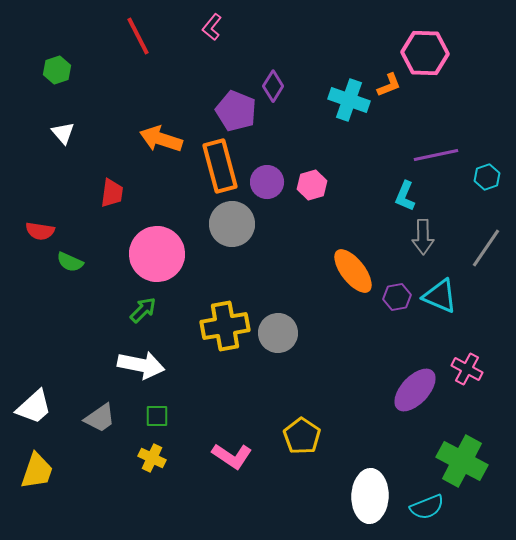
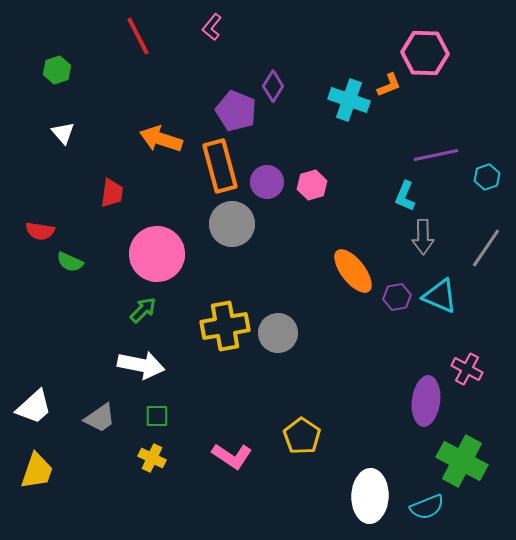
purple ellipse at (415, 390): moved 11 px right, 11 px down; rotated 36 degrees counterclockwise
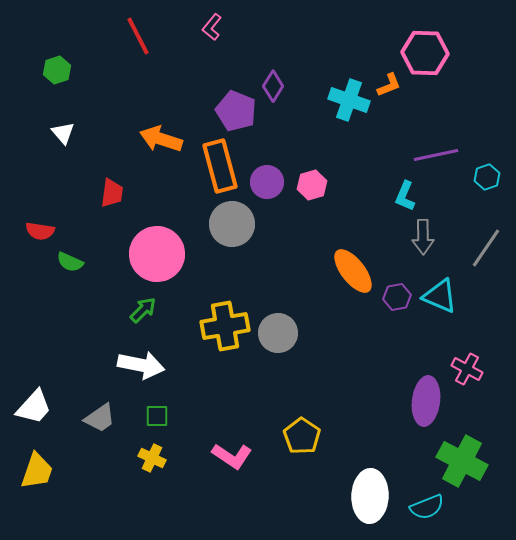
white trapezoid at (34, 407): rotated 6 degrees counterclockwise
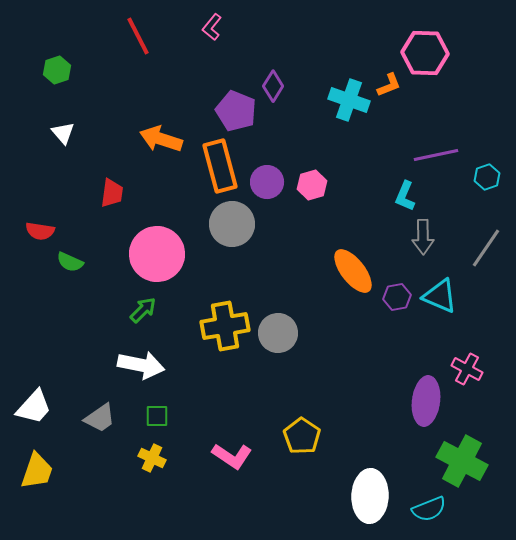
cyan semicircle at (427, 507): moved 2 px right, 2 px down
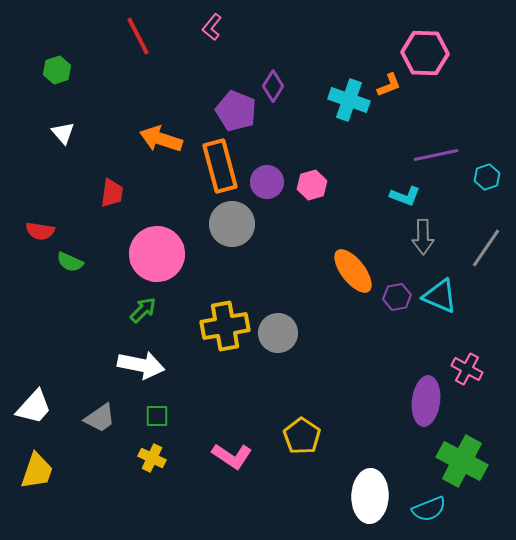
cyan L-shape at (405, 196): rotated 92 degrees counterclockwise
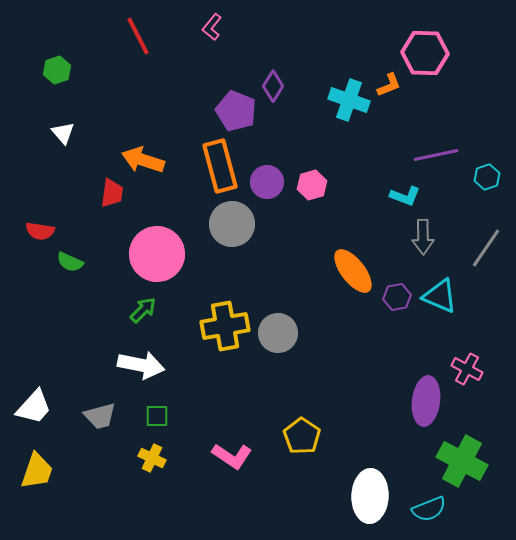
orange arrow at (161, 139): moved 18 px left, 21 px down
gray trapezoid at (100, 418): moved 2 px up; rotated 20 degrees clockwise
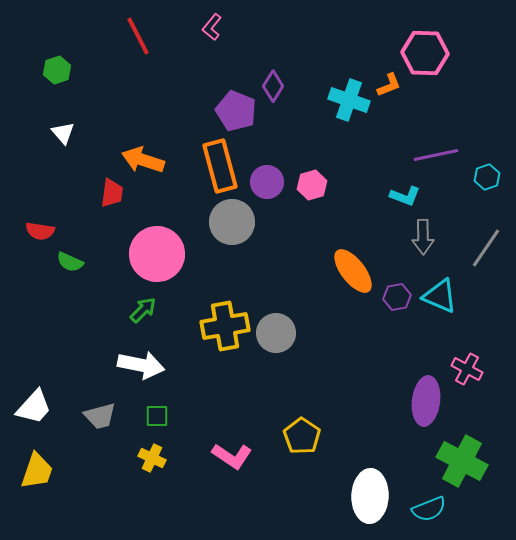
gray circle at (232, 224): moved 2 px up
gray circle at (278, 333): moved 2 px left
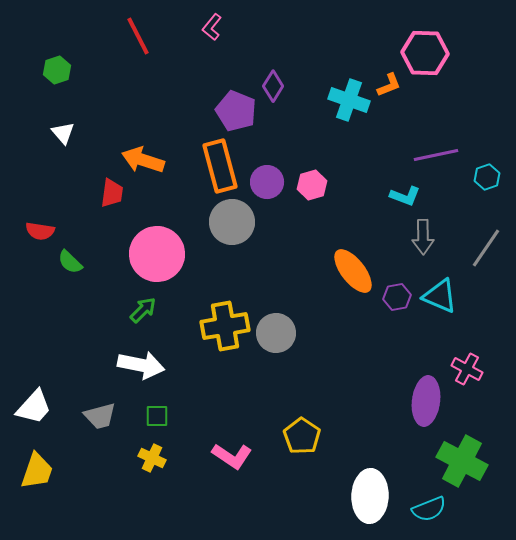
green semicircle at (70, 262): rotated 20 degrees clockwise
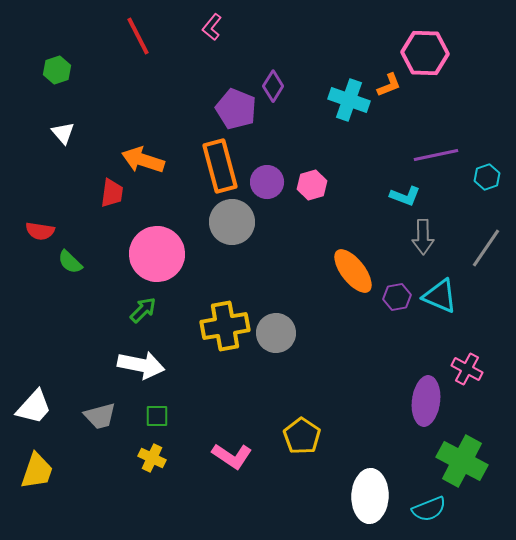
purple pentagon at (236, 111): moved 2 px up
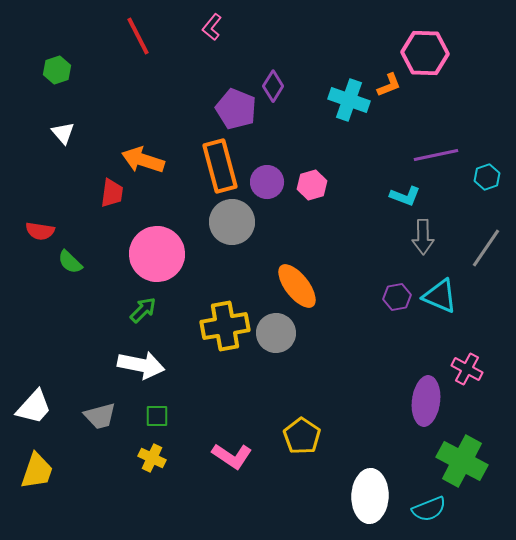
orange ellipse at (353, 271): moved 56 px left, 15 px down
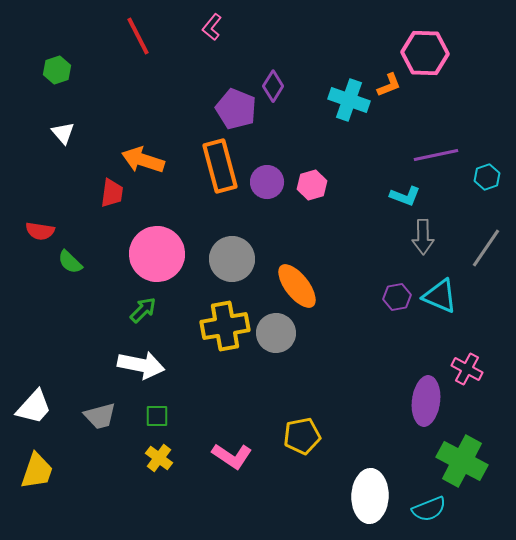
gray circle at (232, 222): moved 37 px down
yellow pentagon at (302, 436): rotated 27 degrees clockwise
yellow cross at (152, 458): moved 7 px right; rotated 12 degrees clockwise
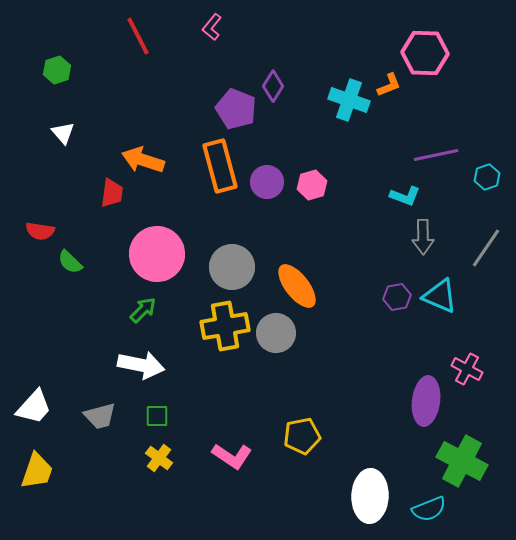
gray circle at (232, 259): moved 8 px down
